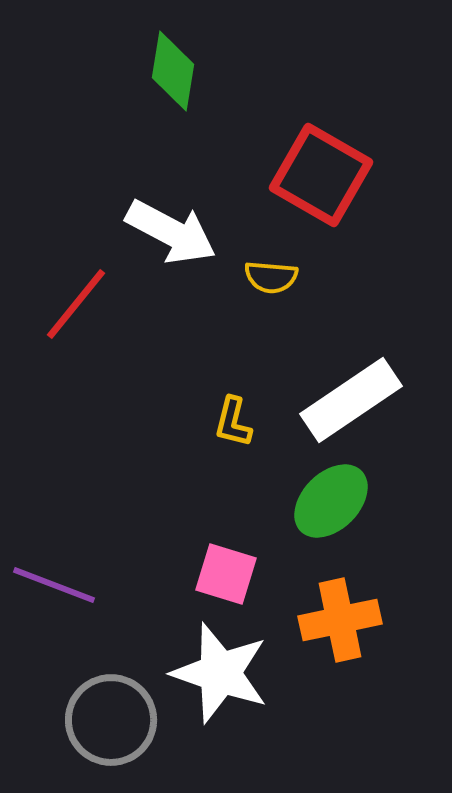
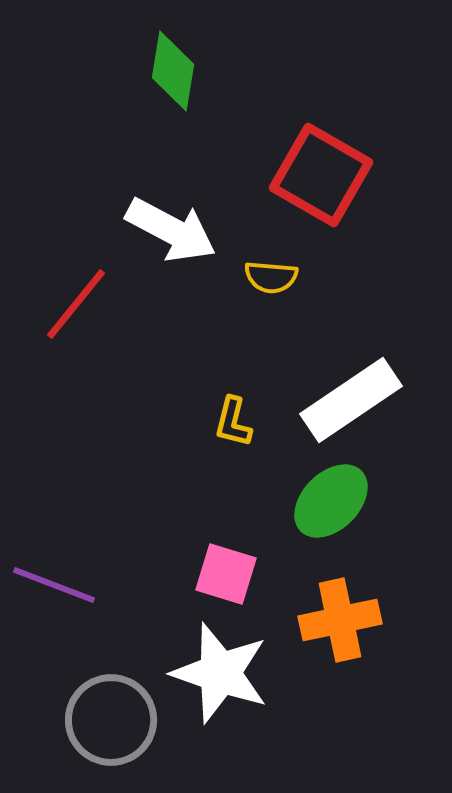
white arrow: moved 2 px up
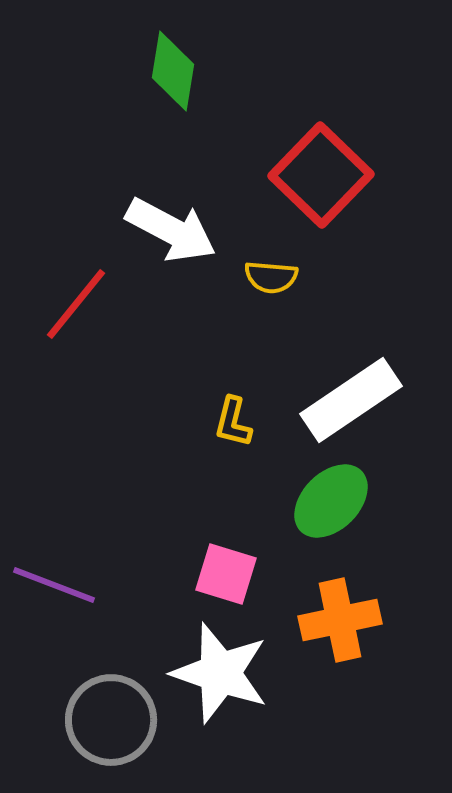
red square: rotated 14 degrees clockwise
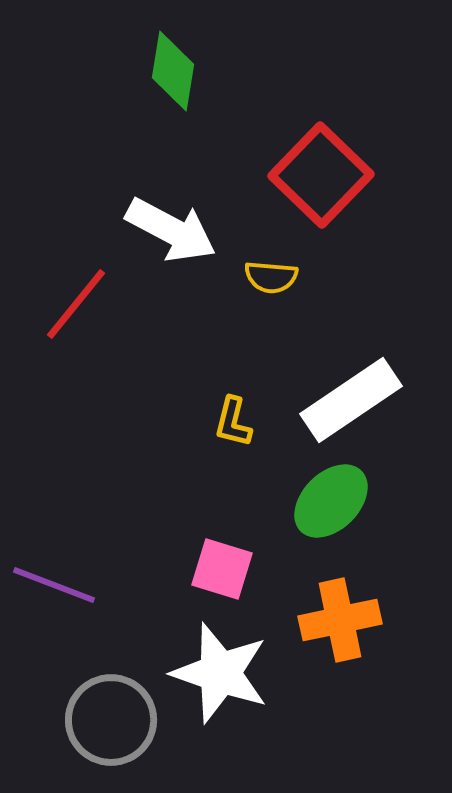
pink square: moved 4 px left, 5 px up
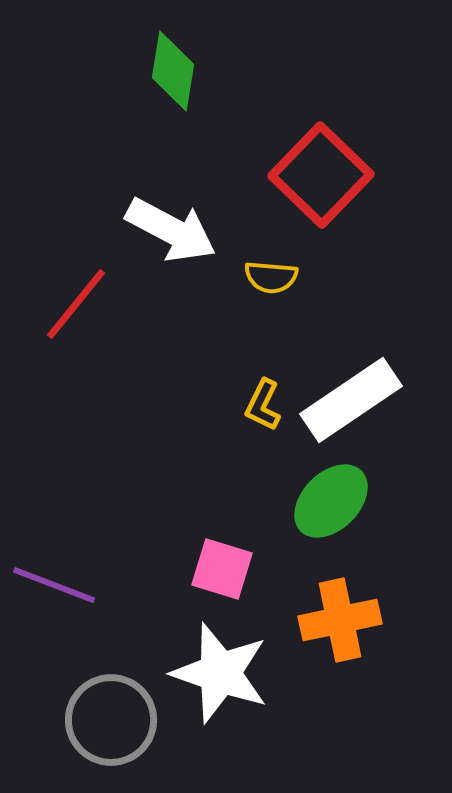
yellow L-shape: moved 30 px right, 17 px up; rotated 12 degrees clockwise
